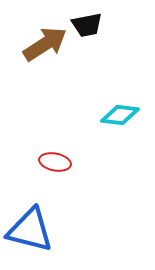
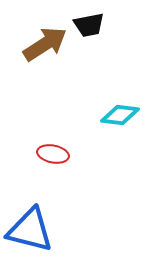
black trapezoid: moved 2 px right
red ellipse: moved 2 px left, 8 px up
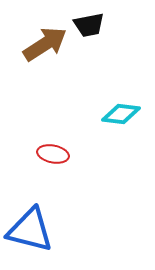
cyan diamond: moved 1 px right, 1 px up
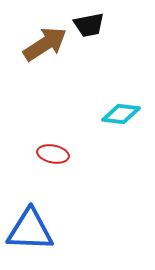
blue triangle: rotated 12 degrees counterclockwise
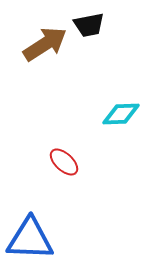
cyan diamond: rotated 9 degrees counterclockwise
red ellipse: moved 11 px right, 8 px down; rotated 32 degrees clockwise
blue triangle: moved 9 px down
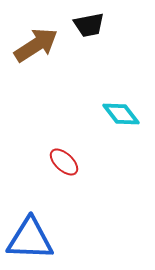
brown arrow: moved 9 px left, 1 px down
cyan diamond: rotated 54 degrees clockwise
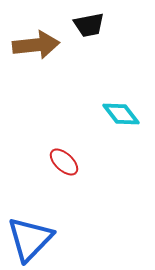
brown arrow: rotated 27 degrees clockwise
blue triangle: rotated 48 degrees counterclockwise
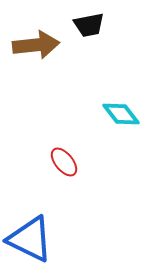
red ellipse: rotated 8 degrees clockwise
blue triangle: rotated 48 degrees counterclockwise
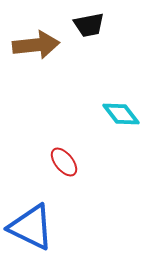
blue triangle: moved 1 px right, 12 px up
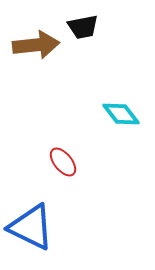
black trapezoid: moved 6 px left, 2 px down
red ellipse: moved 1 px left
